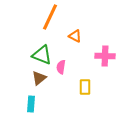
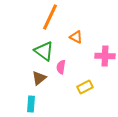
orange triangle: moved 1 px right, 1 px down
green triangle: moved 2 px right, 4 px up; rotated 15 degrees clockwise
yellow rectangle: rotated 63 degrees clockwise
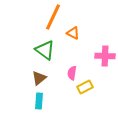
orange line: moved 3 px right
orange triangle: moved 3 px left, 4 px up
green triangle: moved 1 px right, 1 px up
pink semicircle: moved 11 px right, 6 px down
cyan rectangle: moved 8 px right, 3 px up
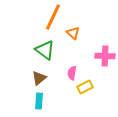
orange triangle: rotated 16 degrees clockwise
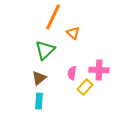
green triangle: rotated 40 degrees clockwise
pink cross: moved 6 px left, 14 px down
yellow rectangle: rotated 21 degrees counterclockwise
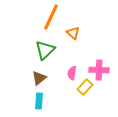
orange line: moved 2 px left
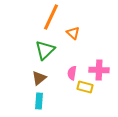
yellow rectangle: rotated 63 degrees clockwise
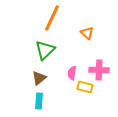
orange line: moved 1 px right, 1 px down
orange triangle: moved 14 px right
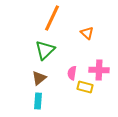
cyan rectangle: moved 1 px left
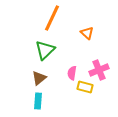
pink cross: rotated 24 degrees counterclockwise
